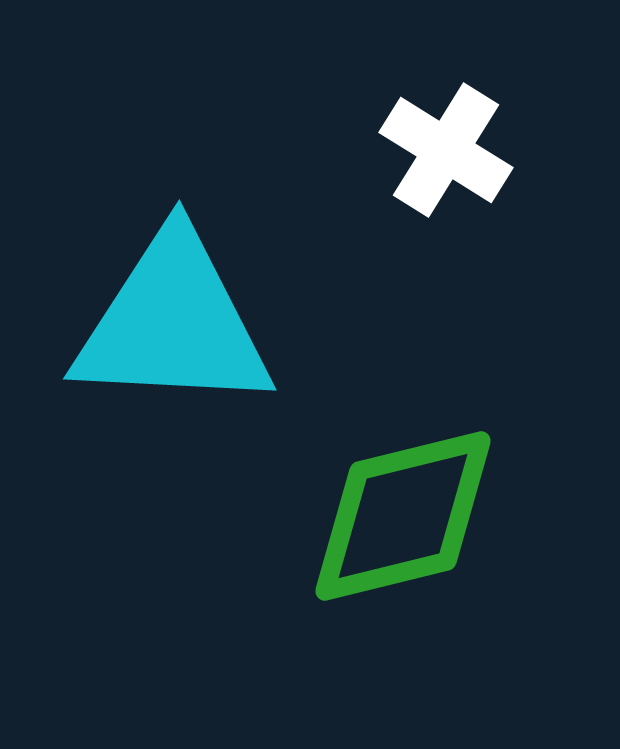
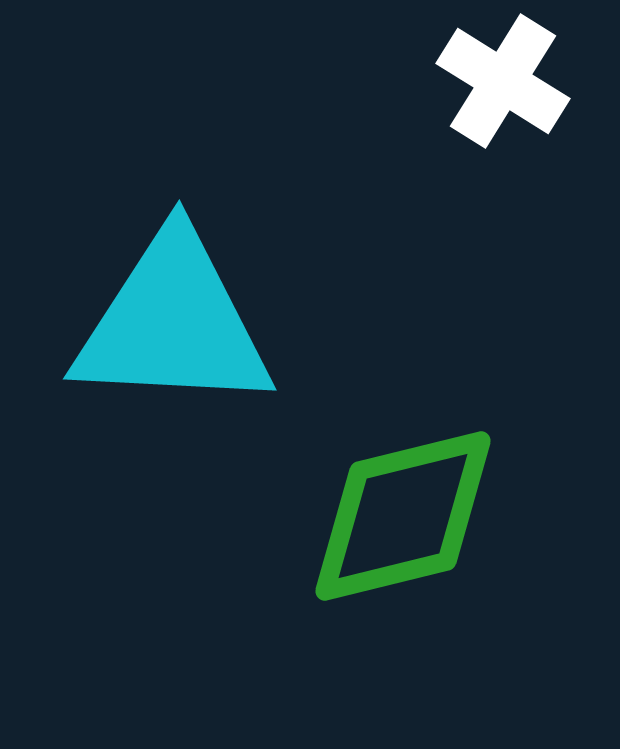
white cross: moved 57 px right, 69 px up
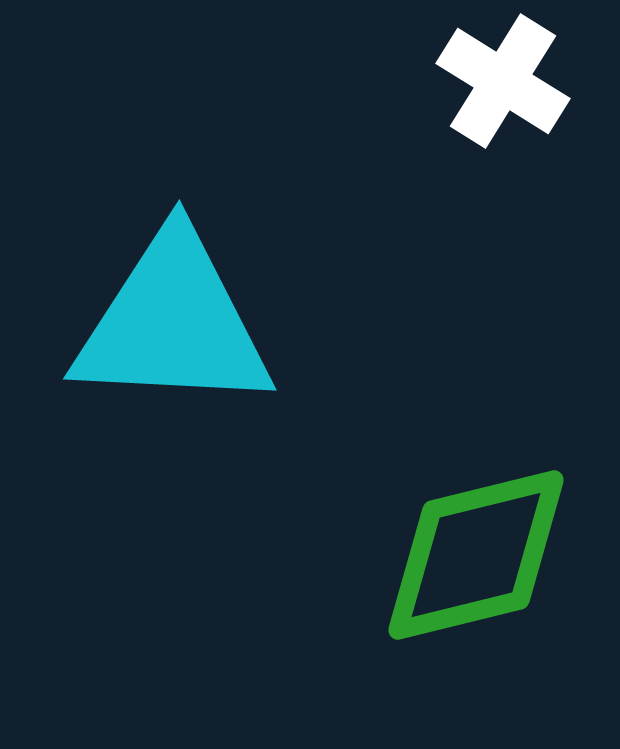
green diamond: moved 73 px right, 39 px down
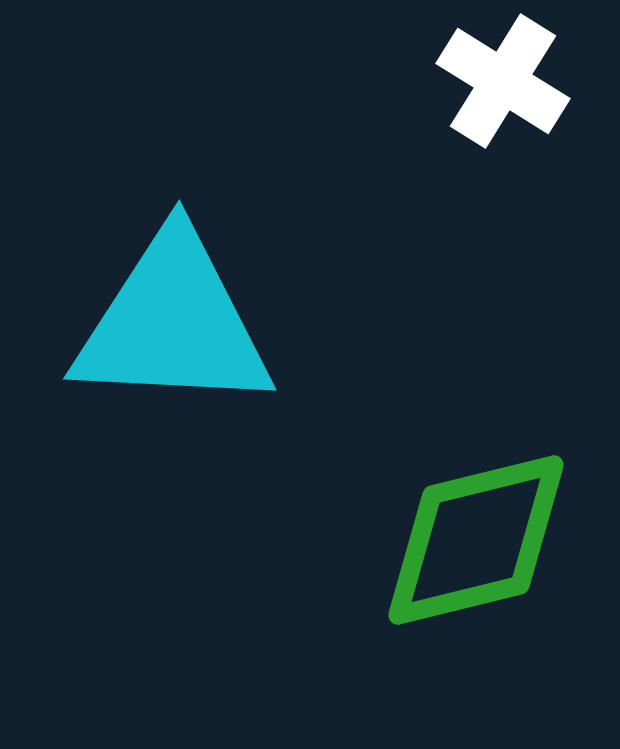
green diamond: moved 15 px up
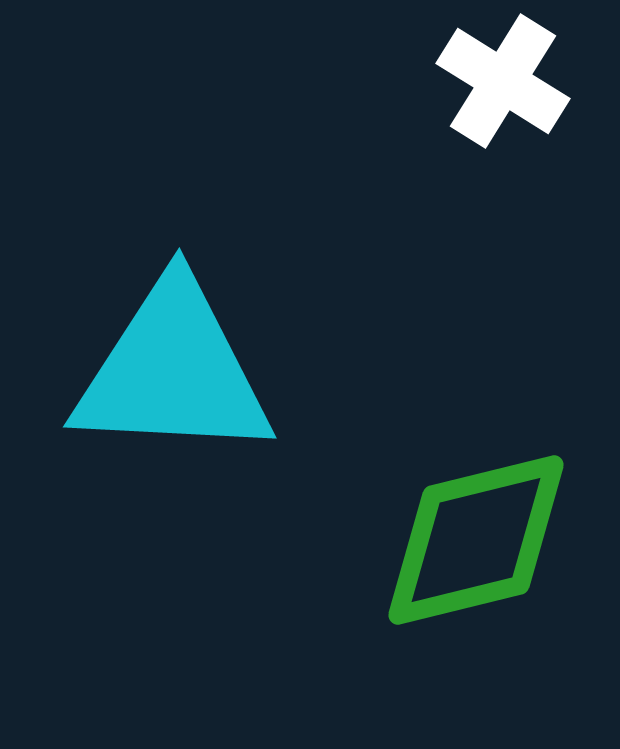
cyan triangle: moved 48 px down
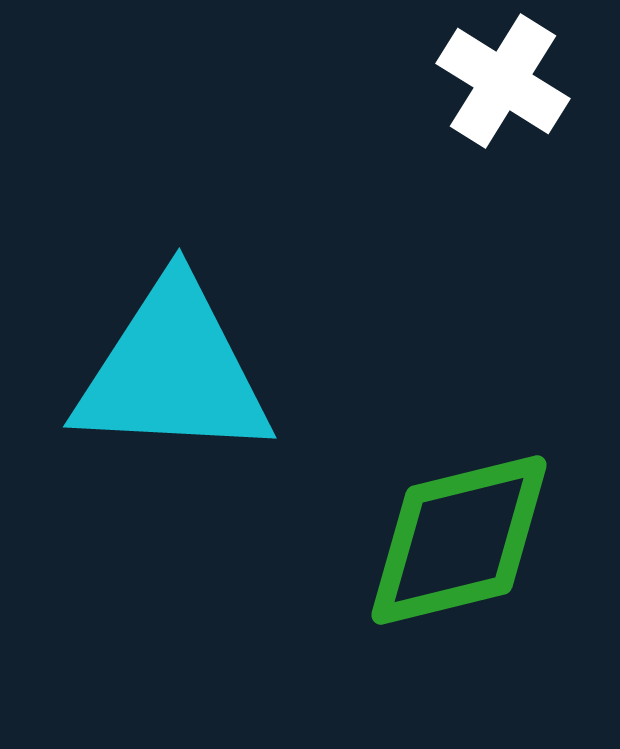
green diamond: moved 17 px left
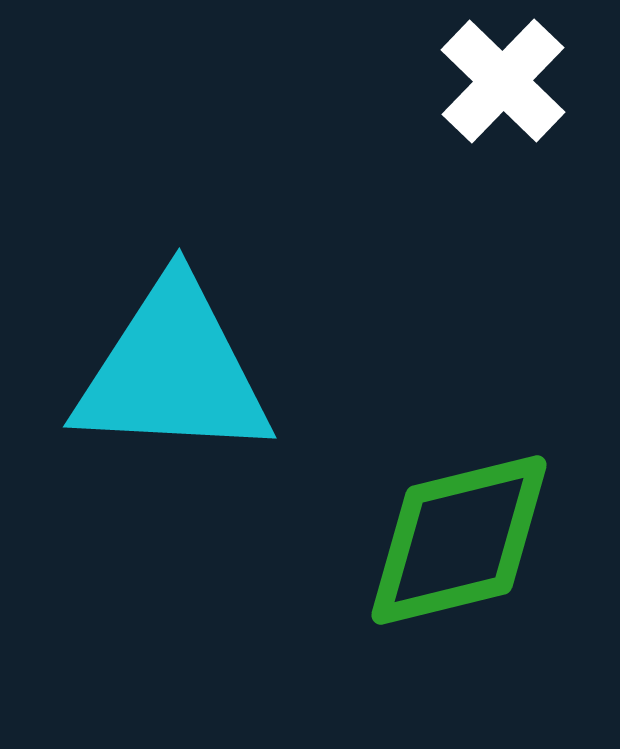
white cross: rotated 12 degrees clockwise
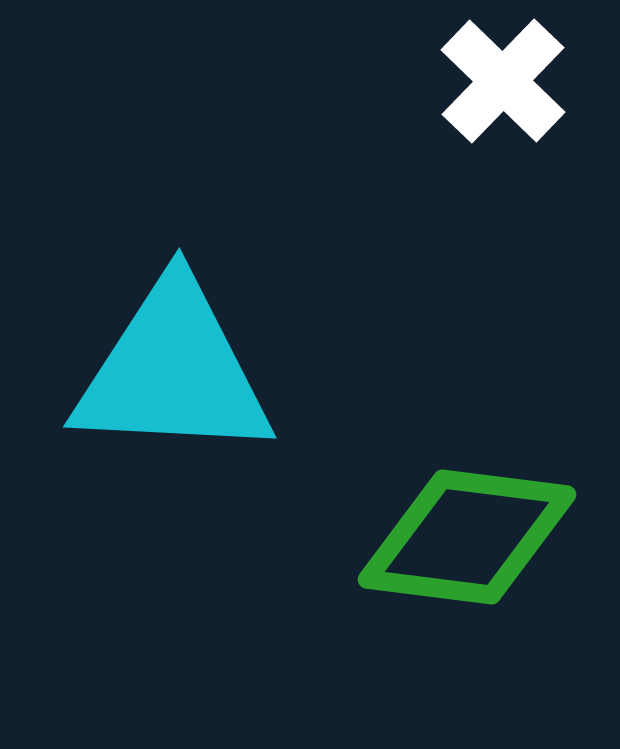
green diamond: moved 8 px right, 3 px up; rotated 21 degrees clockwise
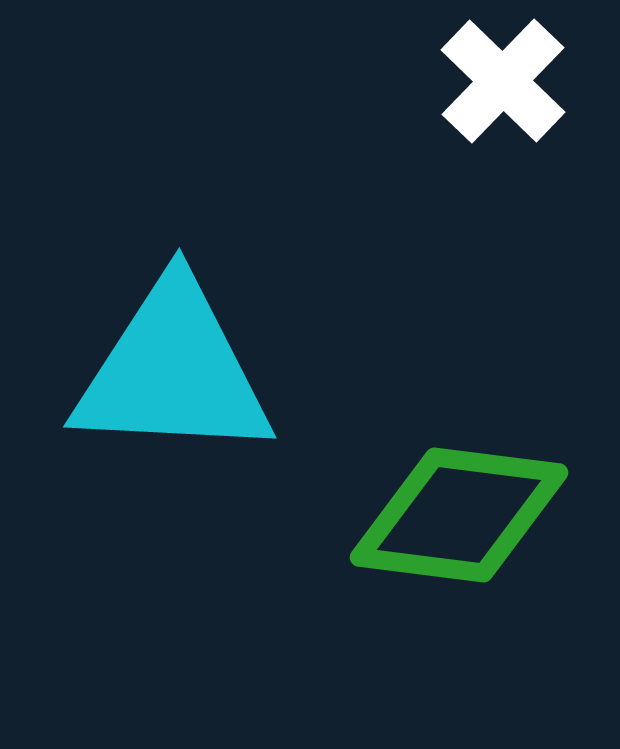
green diamond: moved 8 px left, 22 px up
